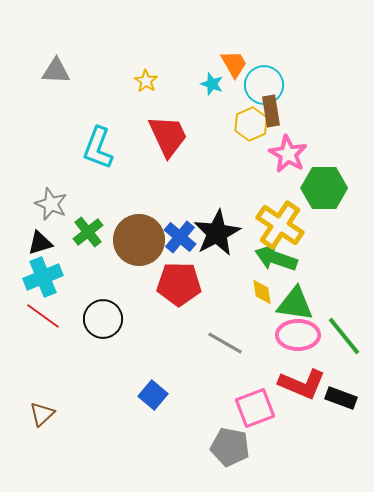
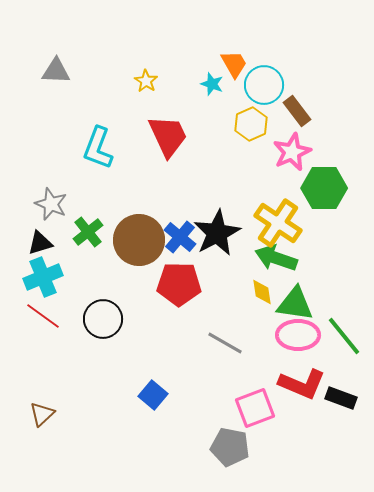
brown rectangle: moved 26 px right; rotated 28 degrees counterclockwise
pink star: moved 4 px right, 2 px up; rotated 18 degrees clockwise
yellow cross: moved 2 px left, 2 px up
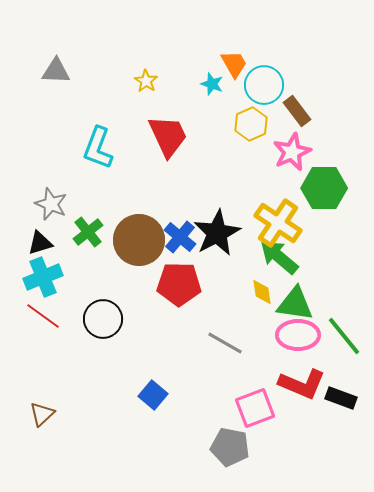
green arrow: moved 3 px right, 1 px up; rotated 21 degrees clockwise
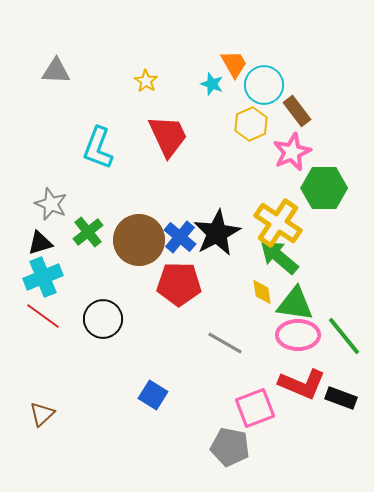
blue square: rotated 8 degrees counterclockwise
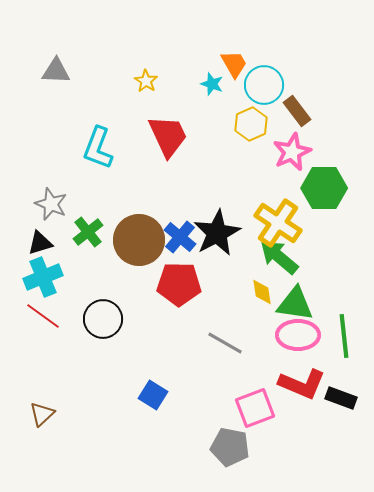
green line: rotated 33 degrees clockwise
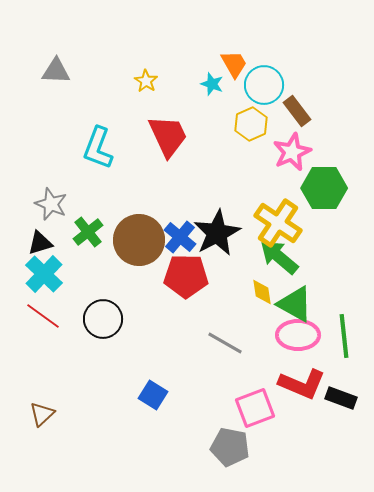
cyan cross: moved 1 px right, 3 px up; rotated 24 degrees counterclockwise
red pentagon: moved 7 px right, 8 px up
green triangle: rotated 21 degrees clockwise
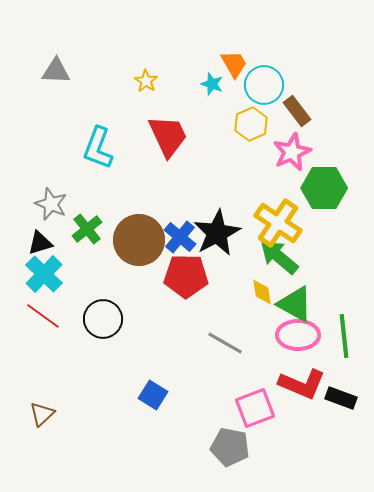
green cross: moved 1 px left, 3 px up
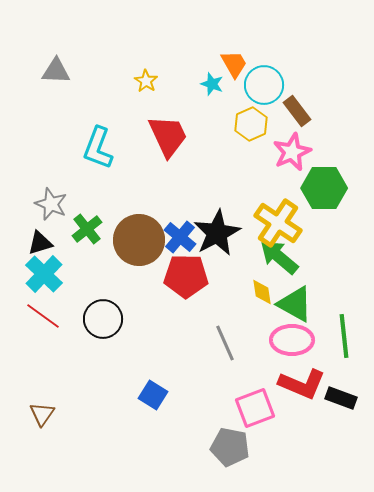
pink ellipse: moved 6 px left, 5 px down
gray line: rotated 36 degrees clockwise
brown triangle: rotated 12 degrees counterclockwise
